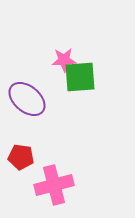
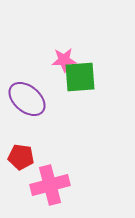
pink cross: moved 4 px left
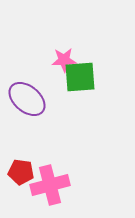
red pentagon: moved 15 px down
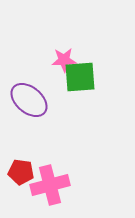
purple ellipse: moved 2 px right, 1 px down
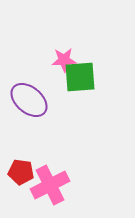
pink cross: rotated 12 degrees counterclockwise
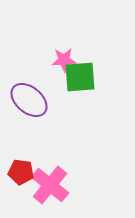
pink cross: rotated 24 degrees counterclockwise
